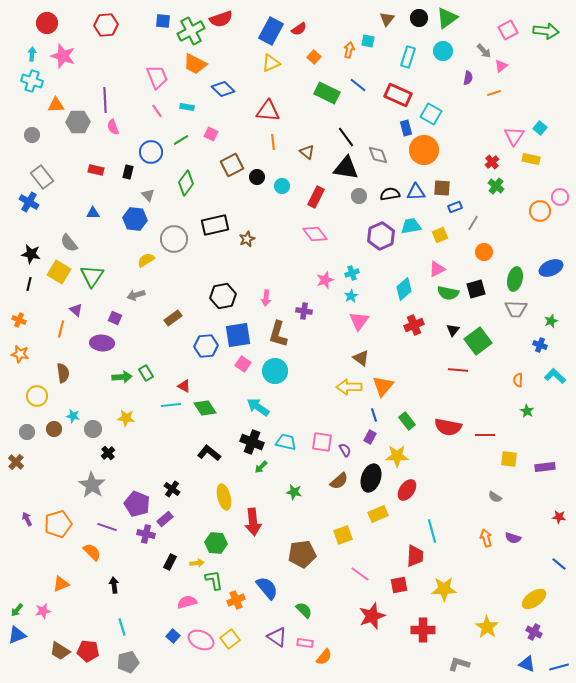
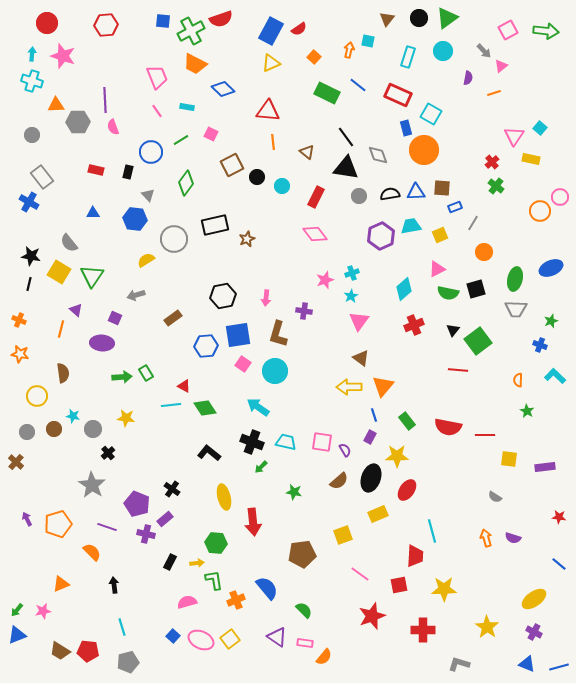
black star at (31, 254): moved 2 px down
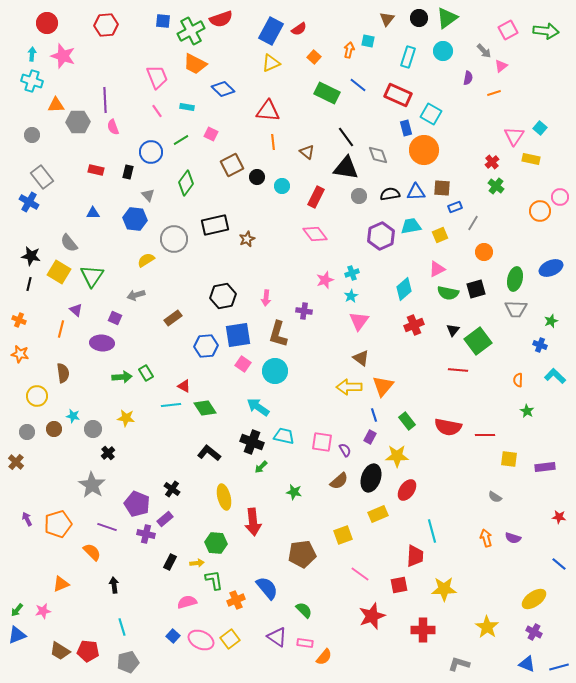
cyan trapezoid at (286, 442): moved 2 px left, 6 px up
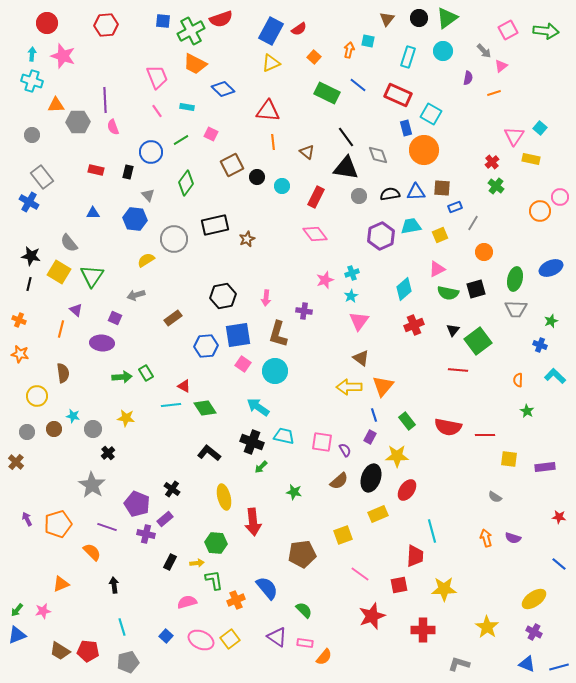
blue square at (173, 636): moved 7 px left
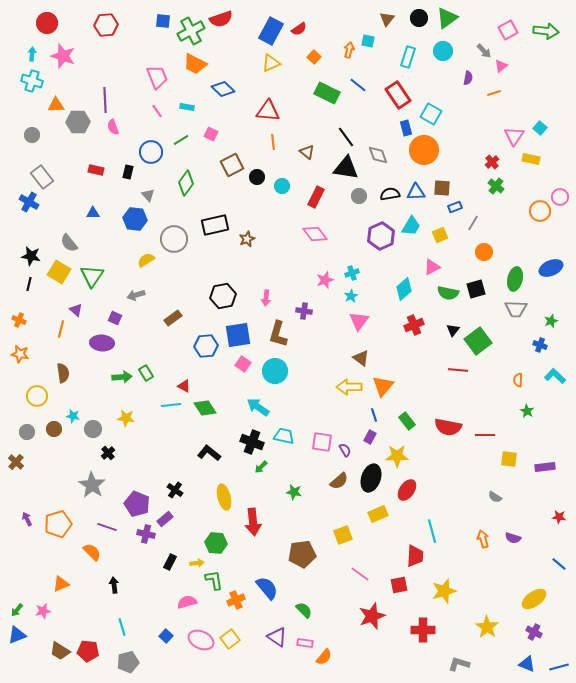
red rectangle at (398, 95): rotated 32 degrees clockwise
cyan trapezoid at (411, 226): rotated 130 degrees clockwise
pink triangle at (437, 269): moved 5 px left, 2 px up
black cross at (172, 489): moved 3 px right, 1 px down
orange arrow at (486, 538): moved 3 px left, 1 px down
yellow star at (444, 589): moved 2 px down; rotated 15 degrees counterclockwise
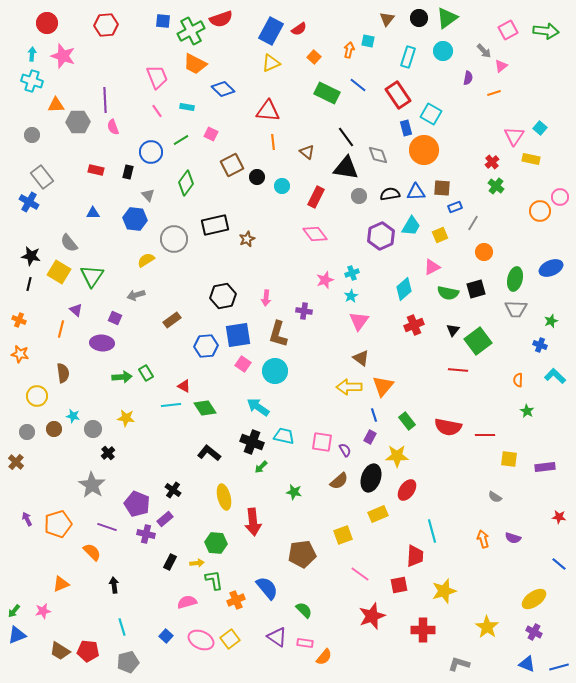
brown rectangle at (173, 318): moved 1 px left, 2 px down
black cross at (175, 490): moved 2 px left
green arrow at (17, 610): moved 3 px left, 1 px down
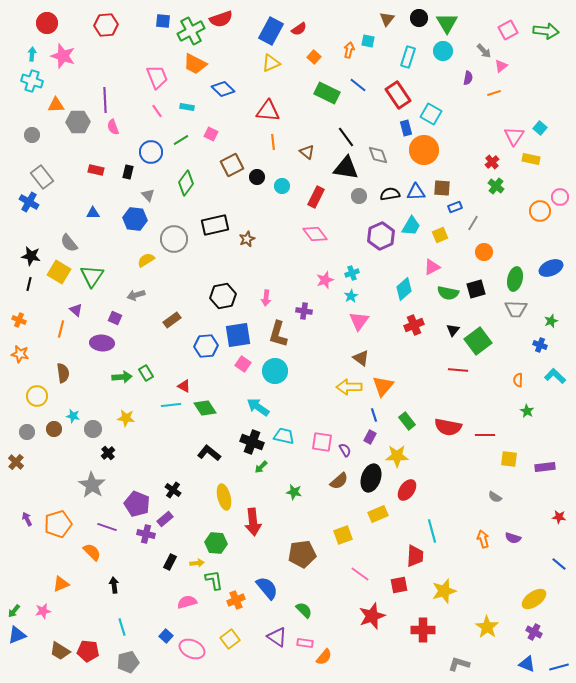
green triangle at (447, 18): moved 5 px down; rotated 25 degrees counterclockwise
pink ellipse at (201, 640): moved 9 px left, 9 px down
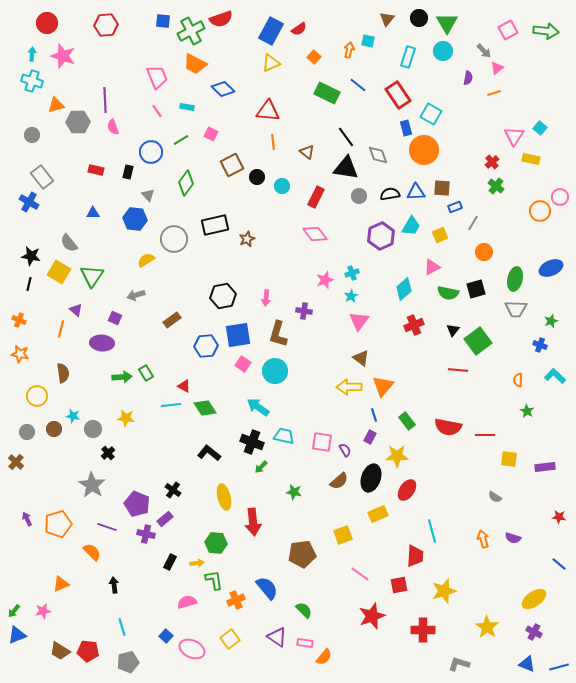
pink triangle at (501, 66): moved 4 px left, 2 px down
orange triangle at (56, 105): rotated 12 degrees counterclockwise
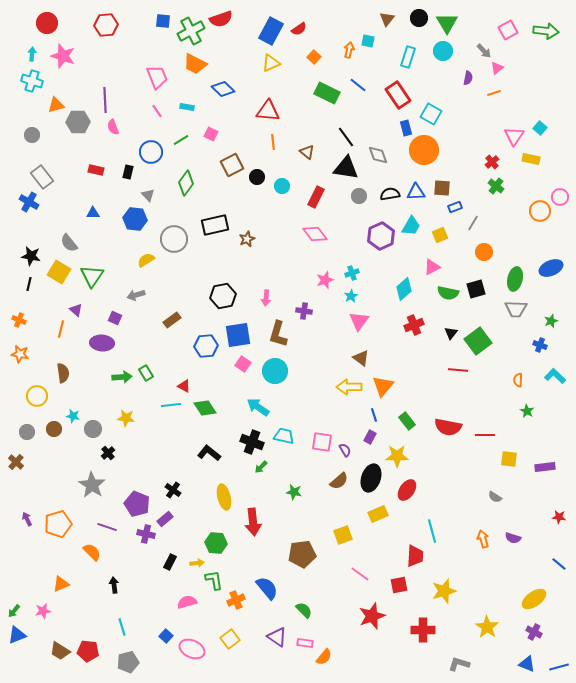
black triangle at (453, 330): moved 2 px left, 3 px down
